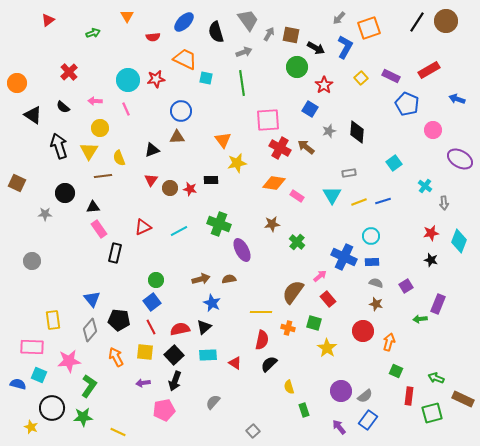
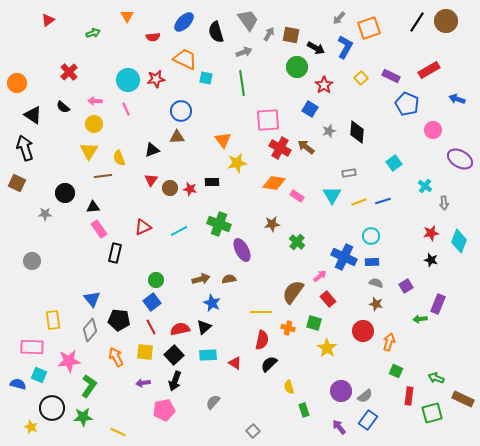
yellow circle at (100, 128): moved 6 px left, 4 px up
black arrow at (59, 146): moved 34 px left, 2 px down
black rectangle at (211, 180): moved 1 px right, 2 px down
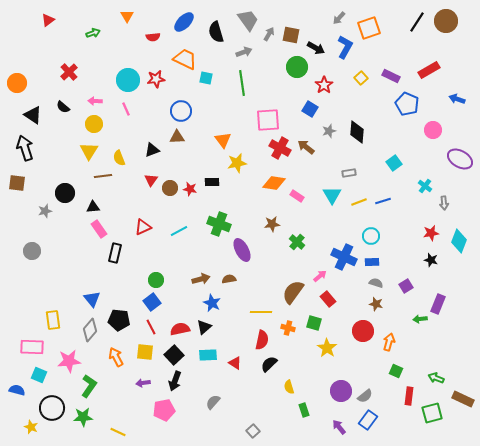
brown square at (17, 183): rotated 18 degrees counterclockwise
gray star at (45, 214): moved 3 px up; rotated 16 degrees counterclockwise
gray circle at (32, 261): moved 10 px up
blue semicircle at (18, 384): moved 1 px left, 6 px down
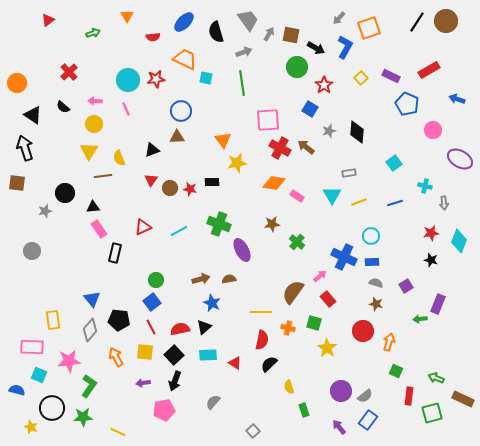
cyan cross at (425, 186): rotated 24 degrees counterclockwise
blue line at (383, 201): moved 12 px right, 2 px down
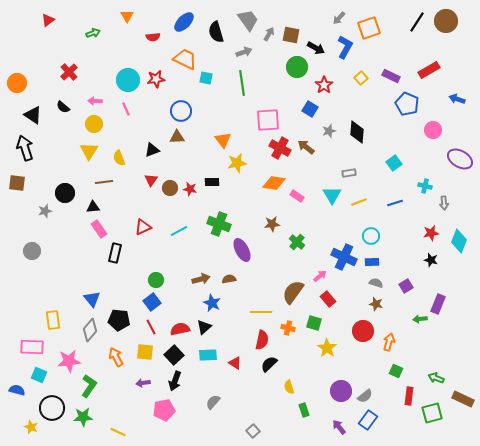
brown line at (103, 176): moved 1 px right, 6 px down
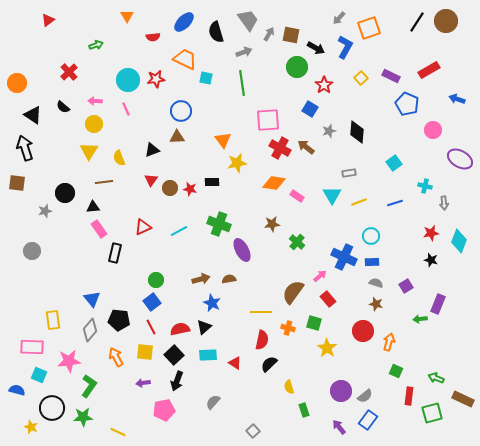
green arrow at (93, 33): moved 3 px right, 12 px down
black arrow at (175, 381): moved 2 px right
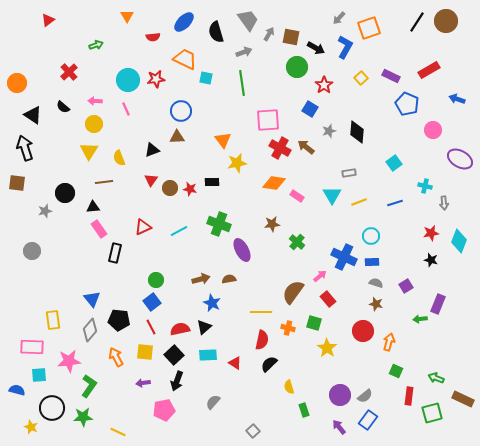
brown square at (291, 35): moved 2 px down
cyan square at (39, 375): rotated 28 degrees counterclockwise
purple circle at (341, 391): moved 1 px left, 4 px down
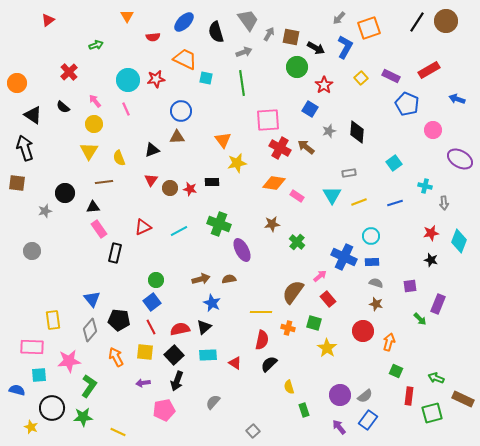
pink arrow at (95, 101): rotated 48 degrees clockwise
purple square at (406, 286): moved 4 px right; rotated 24 degrees clockwise
green arrow at (420, 319): rotated 128 degrees counterclockwise
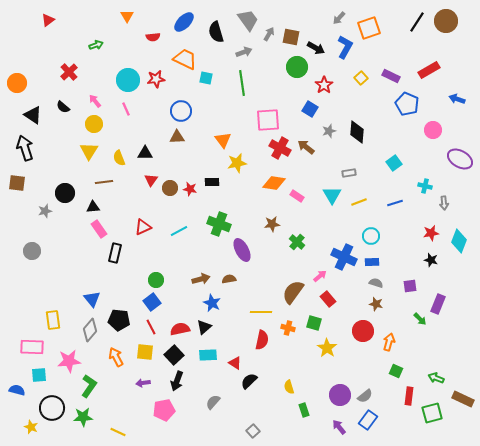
black triangle at (152, 150): moved 7 px left, 3 px down; rotated 21 degrees clockwise
black semicircle at (269, 364): moved 20 px left, 17 px down
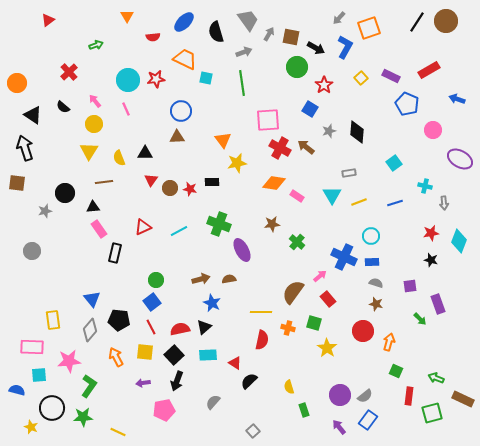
purple rectangle at (438, 304): rotated 42 degrees counterclockwise
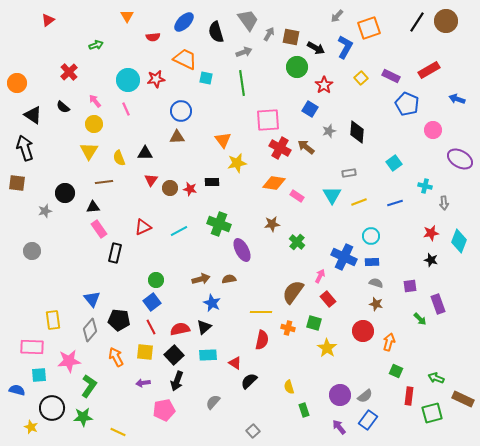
gray arrow at (339, 18): moved 2 px left, 2 px up
pink arrow at (320, 276): rotated 24 degrees counterclockwise
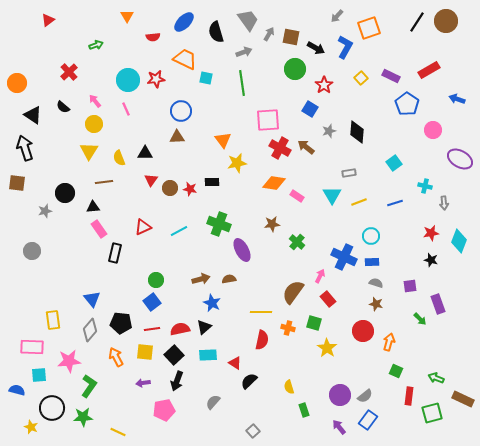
green circle at (297, 67): moved 2 px left, 2 px down
blue pentagon at (407, 104): rotated 10 degrees clockwise
black pentagon at (119, 320): moved 2 px right, 3 px down
red line at (151, 327): moved 1 px right, 2 px down; rotated 70 degrees counterclockwise
